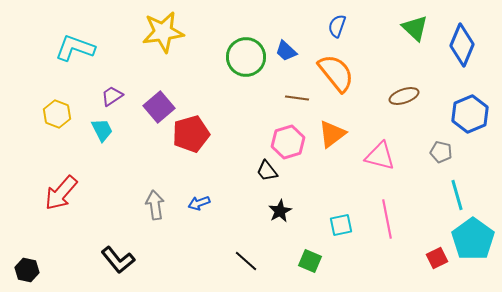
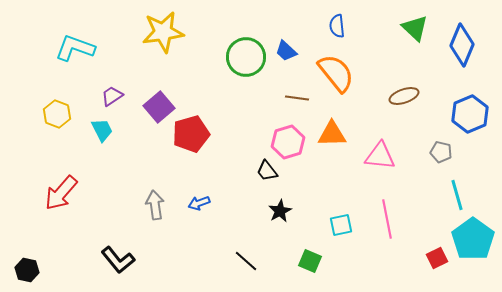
blue semicircle: rotated 25 degrees counterclockwise
orange triangle: rotated 36 degrees clockwise
pink triangle: rotated 8 degrees counterclockwise
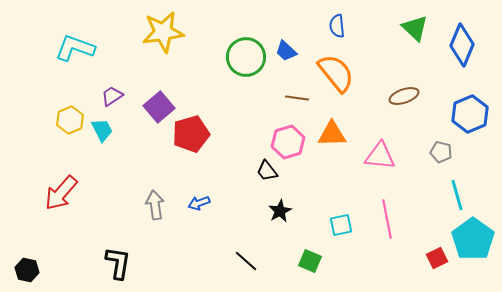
yellow hexagon: moved 13 px right, 6 px down; rotated 16 degrees clockwise
black L-shape: moved 3 px down; rotated 132 degrees counterclockwise
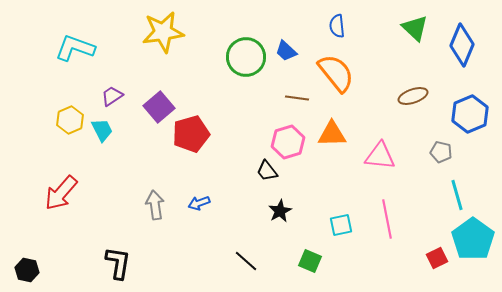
brown ellipse: moved 9 px right
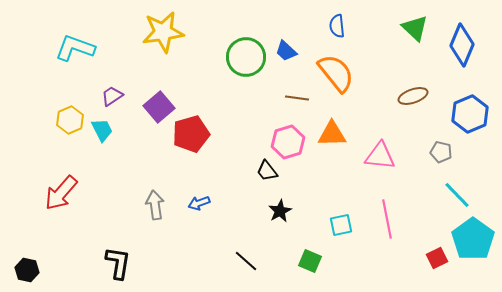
cyan line: rotated 28 degrees counterclockwise
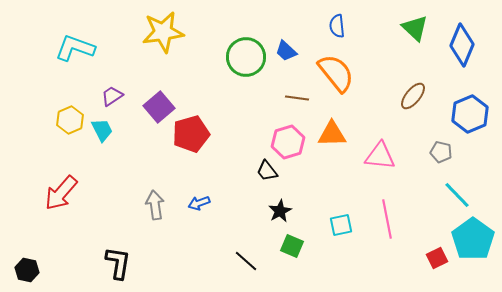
brown ellipse: rotated 32 degrees counterclockwise
green square: moved 18 px left, 15 px up
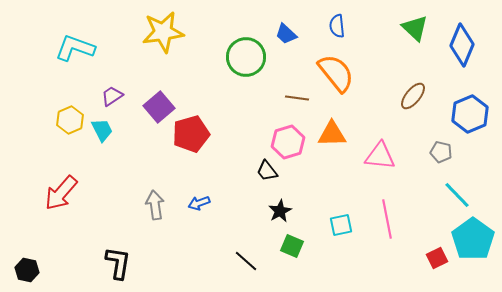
blue trapezoid: moved 17 px up
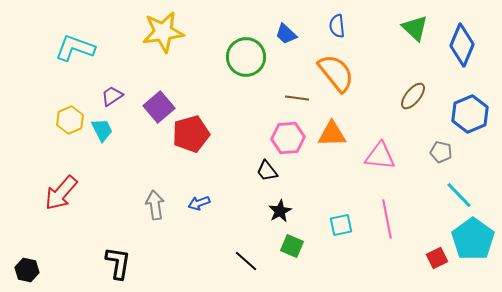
pink hexagon: moved 4 px up; rotated 12 degrees clockwise
cyan line: moved 2 px right
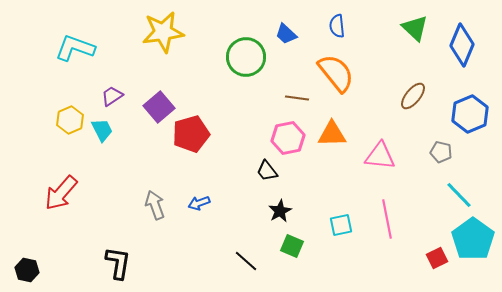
pink hexagon: rotated 8 degrees counterclockwise
gray arrow: rotated 12 degrees counterclockwise
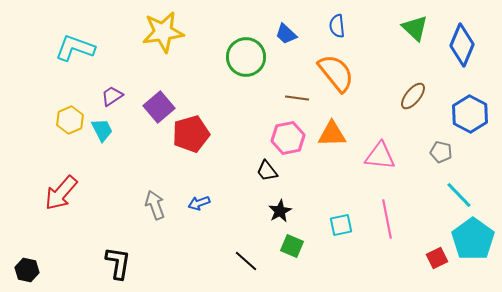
blue hexagon: rotated 9 degrees counterclockwise
